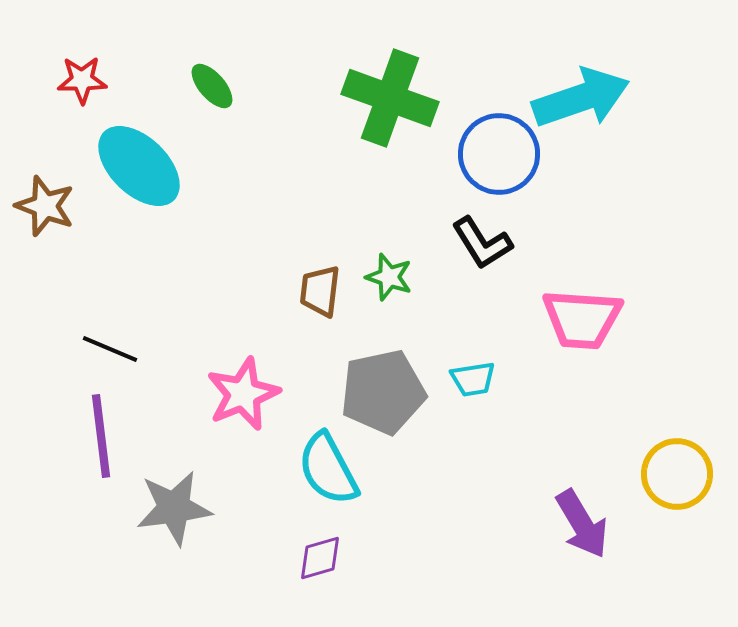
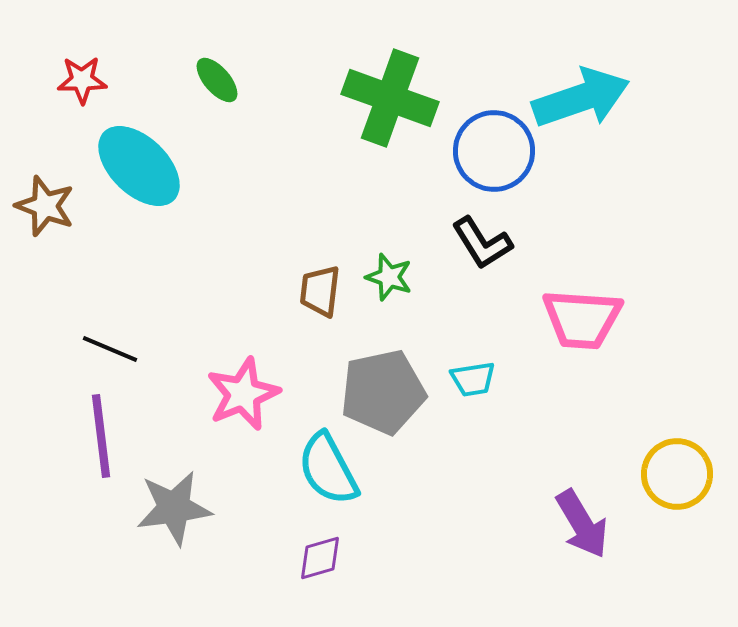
green ellipse: moved 5 px right, 6 px up
blue circle: moved 5 px left, 3 px up
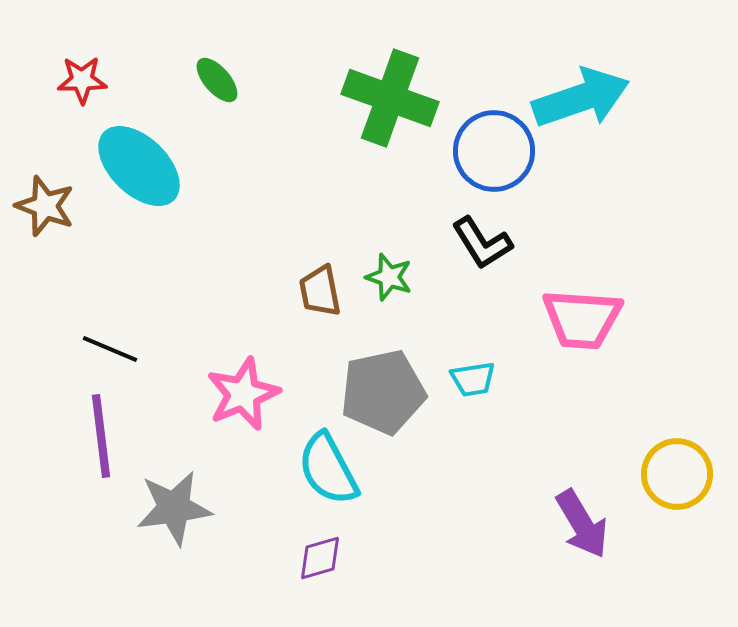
brown trapezoid: rotated 18 degrees counterclockwise
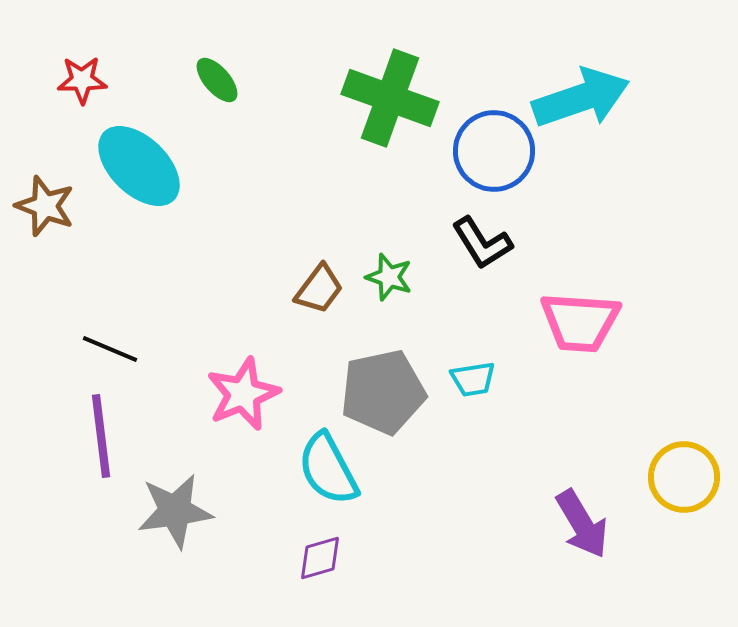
brown trapezoid: moved 1 px left, 2 px up; rotated 132 degrees counterclockwise
pink trapezoid: moved 2 px left, 3 px down
yellow circle: moved 7 px right, 3 px down
gray star: moved 1 px right, 3 px down
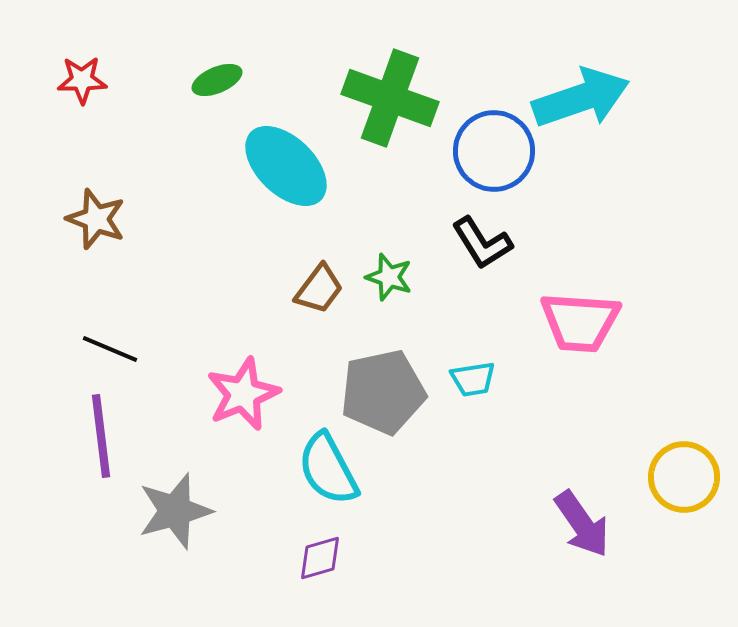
green ellipse: rotated 72 degrees counterclockwise
cyan ellipse: moved 147 px right
brown star: moved 51 px right, 13 px down
gray star: rotated 8 degrees counterclockwise
purple arrow: rotated 4 degrees counterclockwise
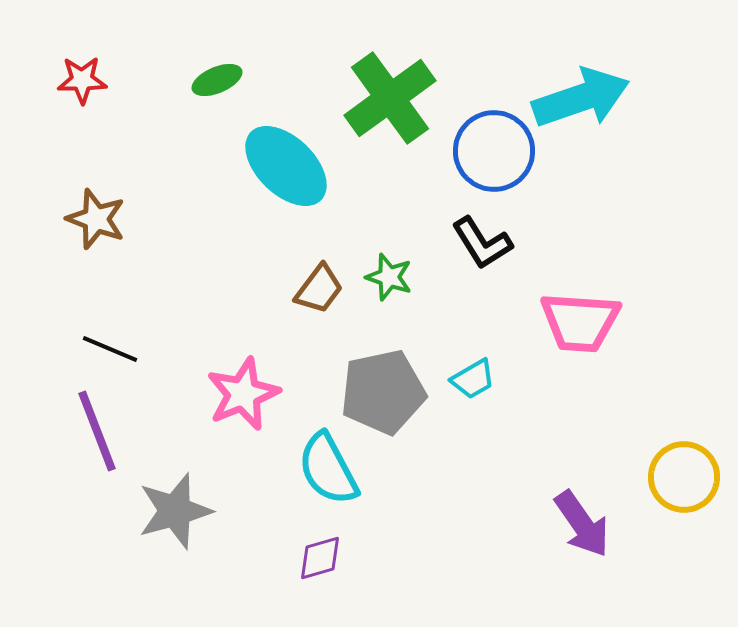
green cross: rotated 34 degrees clockwise
cyan trapezoid: rotated 21 degrees counterclockwise
purple line: moved 4 px left, 5 px up; rotated 14 degrees counterclockwise
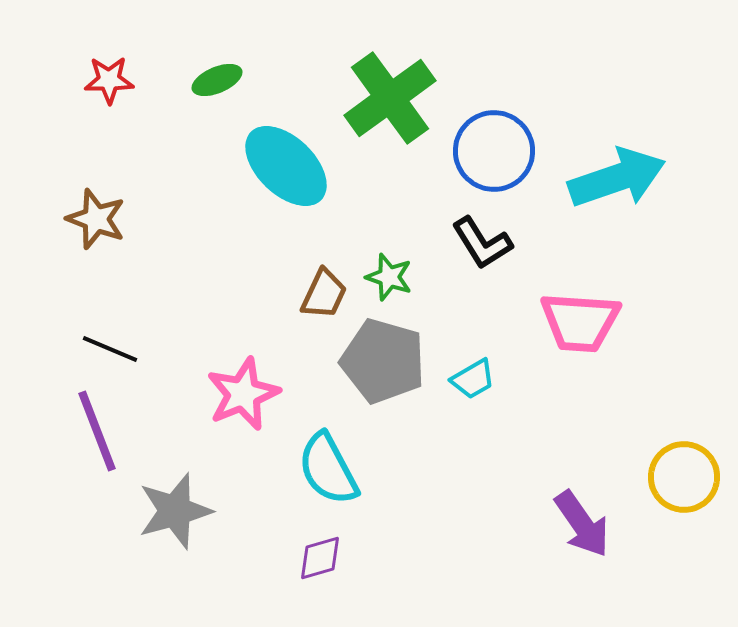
red star: moved 27 px right
cyan arrow: moved 36 px right, 80 px down
brown trapezoid: moved 5 px right, 5 px down; rotated 12 degrees counterclockwise
gray pentagon: moved 31 px up; rotated 28 degrees clockwise
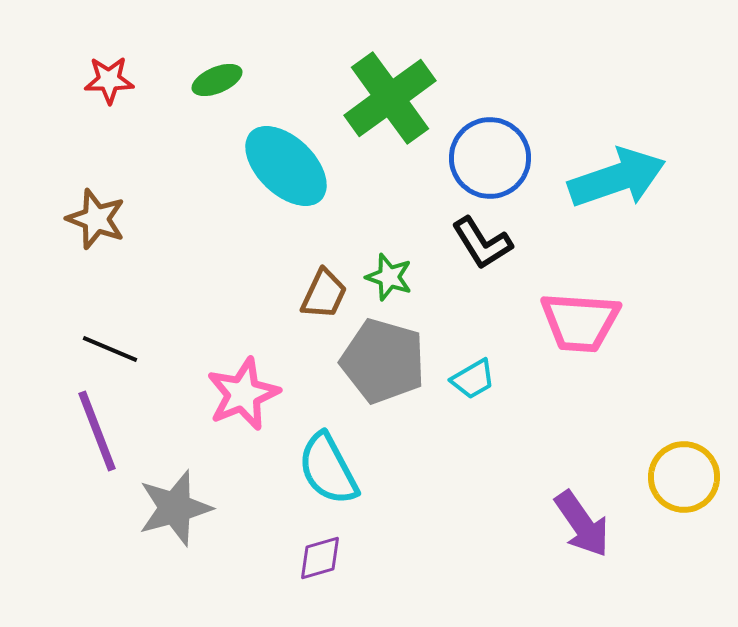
blue circle: moved 4 px left, 7 px down
gray star: moved 3 px up
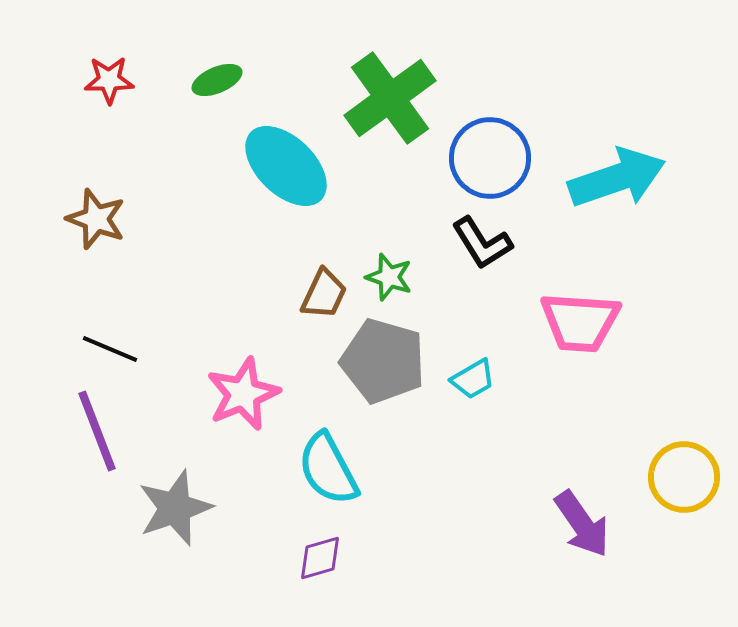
gray star: rotated 4 degrees counterclockwise
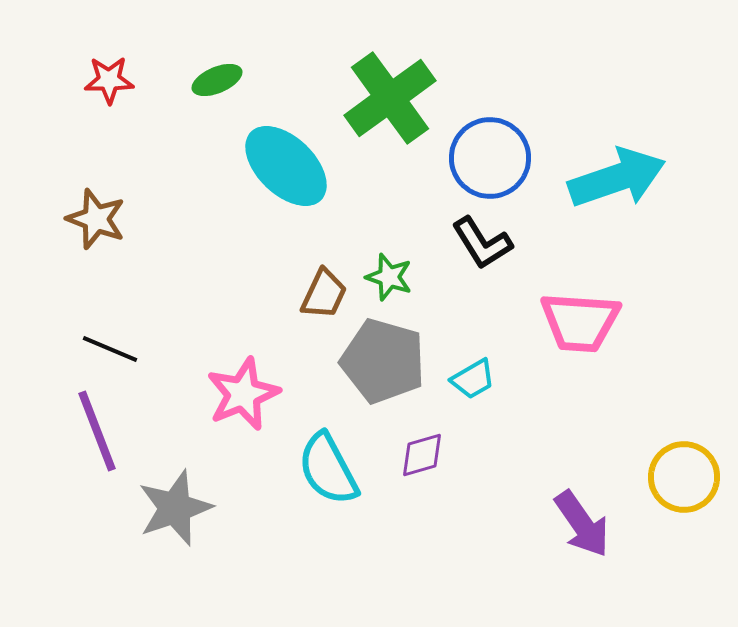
purple diamond: moved 102 px right, 103 px up
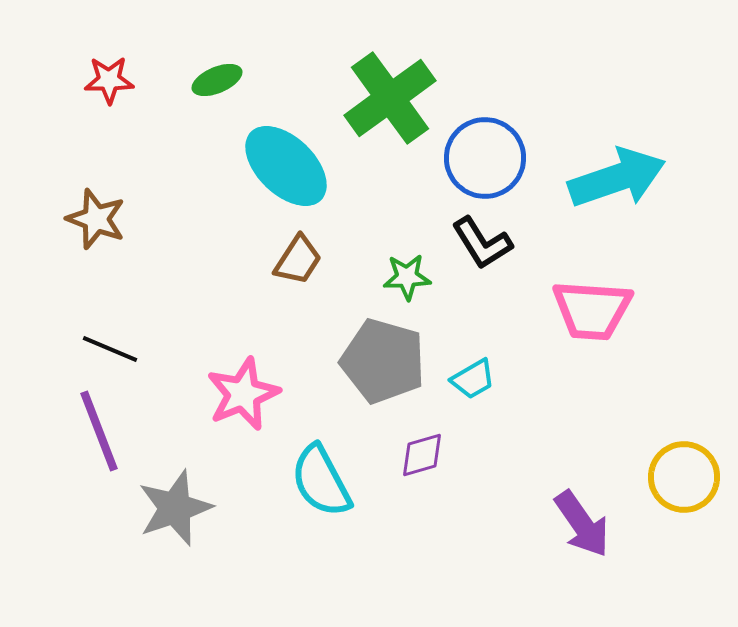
blue circle: moved 5 px left
green star: moved 18 px right; rotated 21 degrees counterclockwise
brown trapezoid: moved 26 px left, 34 px up; rotated 8 degrees clockwise
pink trapezoid: moved 12 px right, 12 px up
purple line: moved 2 px right
cyan semicircle: moved 7 px left, 12 px down
